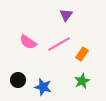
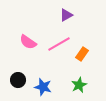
purple triangle: rotated 24 degrees clockwise
green star: moved 3 px left, 4 px down
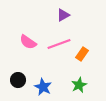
purple triangle: moved 3 px left
pink line: rotated 10 degrees clockwise
blue star: rotated 12 degrees clockwise
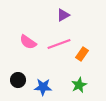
blue star: rotated 24 degrees counterclockwise
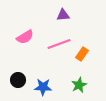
purple triangle: rotated 24 degrees clockwise
pink semicircle: moved 3 px left, 5 px up; rotated 66 degrees counterclockwise
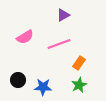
purple triangle: rotated 24 degrees counterclockwise
orange rectangle: moved 3 px left, 9 px down
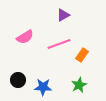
orange rectangle: moved 3 px right, 8 px up
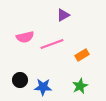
pink semicircle: rotated 18 degrees clockwise
pink line: moved 7 px left
orange rectangle: rotated 24 degrees clockwise
black circle: moved 2 px right
green star: moved 1 px right, 1 px down
